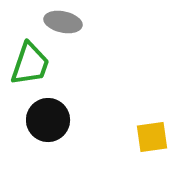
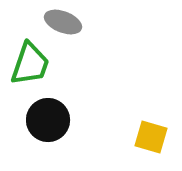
gray ellipse: rotated 9 degrees clockwise
yellow square: moved 1 px left; rotated 24 degrees clockwise
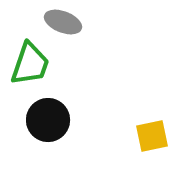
yellow square: moved 1 px right, 1 px up; rotated 28 degrees counterclockwise
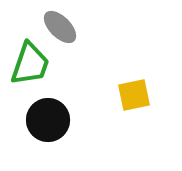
gray ellipse: moved 3 px left, 5 px down; rotated 24 degrees clockwise
yellow square: moved 18 px left, 41 px up
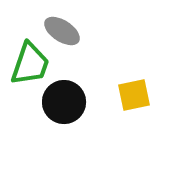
gray ellipse: moved 2 px right, 4 px down; rotated 12 degrees counterclockwise
black circle: moved 16 px right, 18 px up
